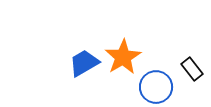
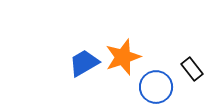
orange star: rotated 12 degrees clockwise
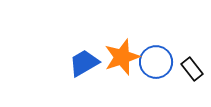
orange star: moved 1 px left
blue circle: moved 25 px up
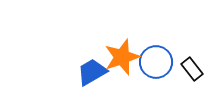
blue trapezoid: moved 8 px right, 9 px down
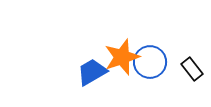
blue circle: moved 6 px left
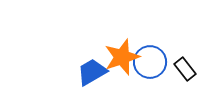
black rectangle: moved 7 px left
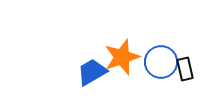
blue circle: moved 11 px right
black rectangle: rotated 25 degrees clockwise
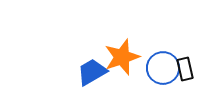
blue circle: moved 2 px right, 6 px down
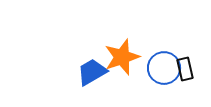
blue circle: moved 1 px right
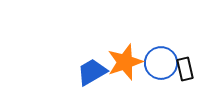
orange star: moved 3 px right, 5 px down
blue circle: moved 3 px left, 5 px up
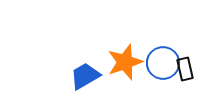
blue circle: moved 2 px right
blue trapezoid: moved 7 px left, 4 px down
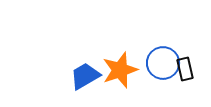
orange star: moved 5 px left, 8 px down
